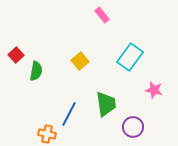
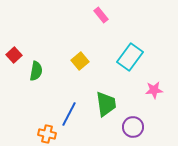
pink rectangle: moved 1 px left
red square: moved 2 px left
pink star: rotated 18 degrees counterclockwise
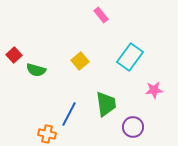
green semicircle: moved 1 px up; rotated 96 degrees clockwise
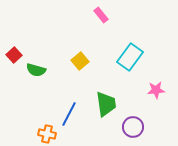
pink star: moved 2 px right
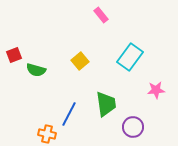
red square: rotated 21 degrees clockwise
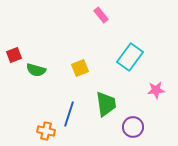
yellow square: moved 7 px down; rotated 18 degrees clockwise
blue line: rotated 10 degrees counterclockwise
orange cross: moved 1 px left, 3 px up
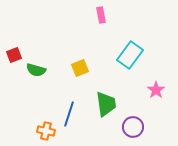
pink rectangle: rotated 28 degrees clockwise
cyan rectangle: moved 2 px up
pink star: rotated 30 degrees counterclockwise
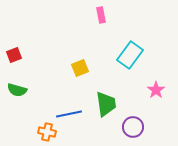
green semicircle: moved 19 px left, 20 px down
blue line: rotated 60 degrees clockwise
orange cross: moved 1 px right, 1 px down
